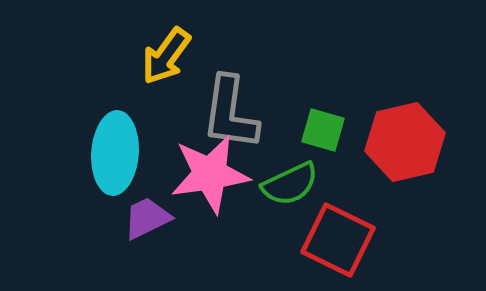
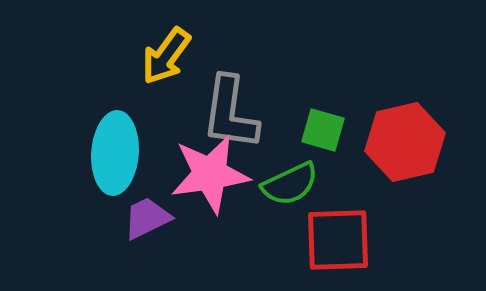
red square: rotated 28 degrees counterclockwise
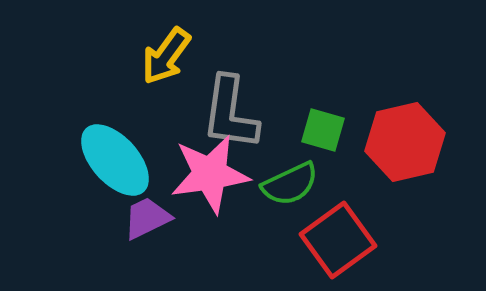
cyan ellipse: moved 7 px down; rotated 46 degrees counterclockwise
red square: rotated 34 degrees counterclockwise
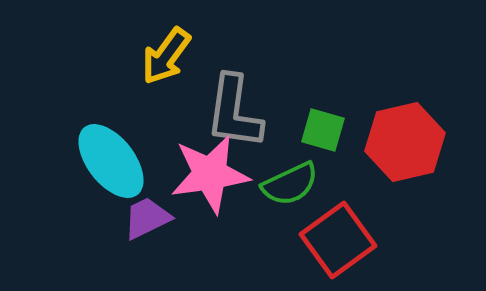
gray L-shape: moved 4 px right, 1 px up
cyan ellipse: moved 4 px left, 1 px down; rotated 4 degrees clockwise
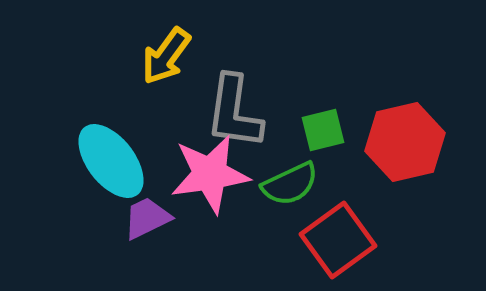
green square: rotated 30 degrees counterclockwise
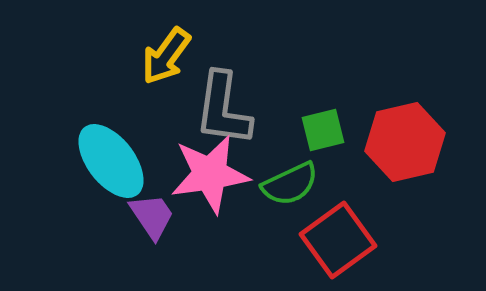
gray L-shape: moved 11 px left, 3 px up
purple trapezoid: moved 5 px right, 2 px up; rotated 82 degrees clockwise
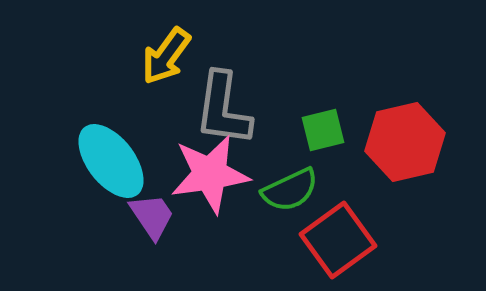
green semicircle: moved 6 px down
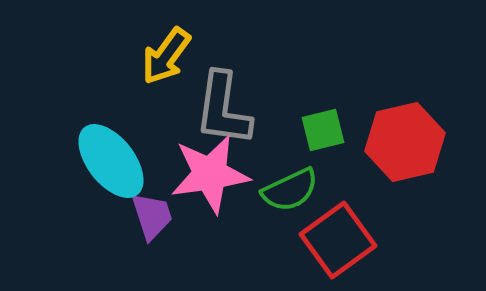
purple trapezoid: rotated 16 degrees clockwise
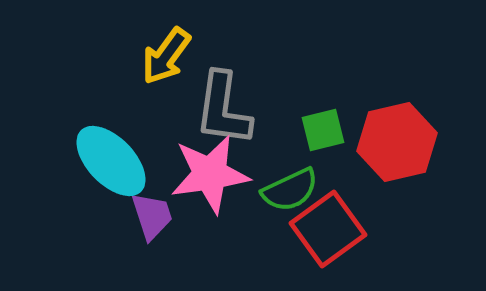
red hexagon: moved 8 px left
cyan ellipse: rotated 6 degrees counterclockwise
red square: moved 10 px left, 11 px up
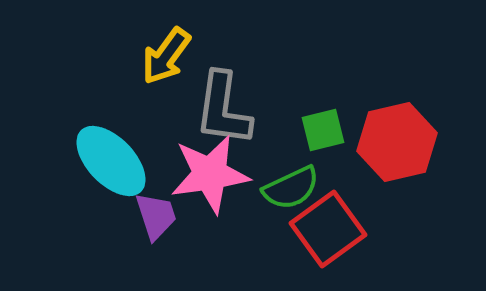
green semicircle: moved 1 px right, 2 px up
purple trapezoid: moved 4 px right
